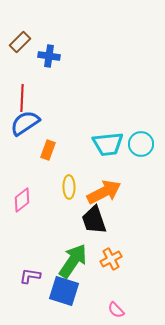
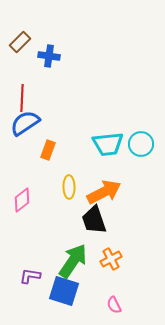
pink semicircle: moved 2 px left, 5 px up; rotated 18 degrees clockwise
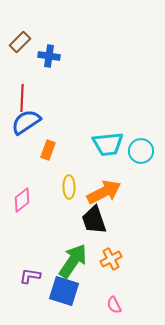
blue semicircle: moved 1 px right, 1 px up
cyan circle: moved 7 px down
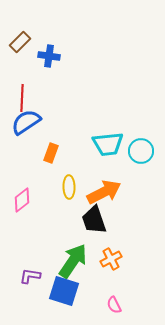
orange rectangle: moved 3 px right, 3 px down
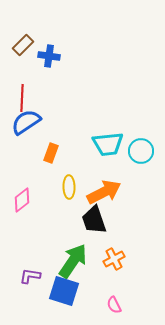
brown rectangle: moved 3 px right, 3 px down
orange cross: moved 3 px right
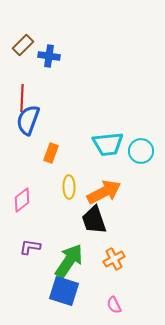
blue semicircle: moved 2 px right, 2 px up; rotated 36 degrees counterclockwise
green arrow: moved 4 px left
purple L-shape: moved 29 px up
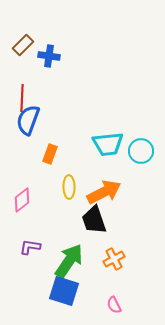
orange rectangle: moved 1 px left, 1 px down
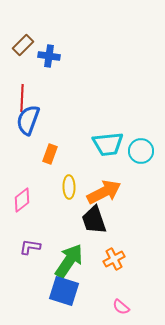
pink semicircle: moved 7 px right, 2 px down; rotated 24 degrees counterclockwise
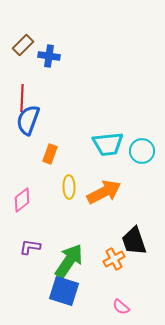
cyan circle: moved 1 px right
black trapezoid: moved 40 px right, 21 px down
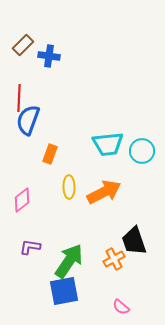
red line: moved 3 px left
blue square: rotated 28 degrees counterclockwise
